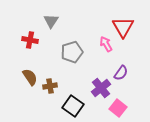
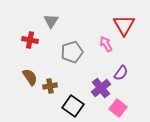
red triangle: moved 1 px right, 2 px up
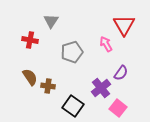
brown cross: moved 2 px left; rotated 16 degrees clockwise
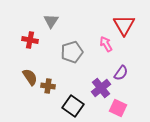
pink square: rotated 12 degrees counterclockwise
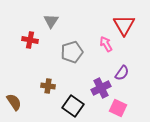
purple semicircle: moved 1 px right
brown semicircle: moved 16 px left, 25 px down
purple cross: rotated 12 degrees clockwise
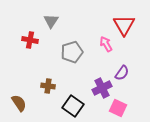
purple cross: moved 1 px right
brown semicircle: moved 5 px right, 1 px down
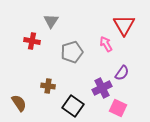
red cross: moved 2 px right, 1 px down
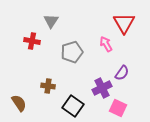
red triangle: moved 2 px up
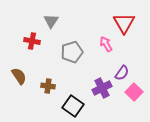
brown semicircle: moved 27 px up
pink square: moved 16 px right, 16 px up; rotated 18 degrees clockwise
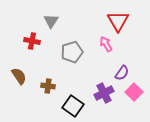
red triangle: moved 6 px left, 2 px up
purple cross: moved 2 px right, 5 px down
